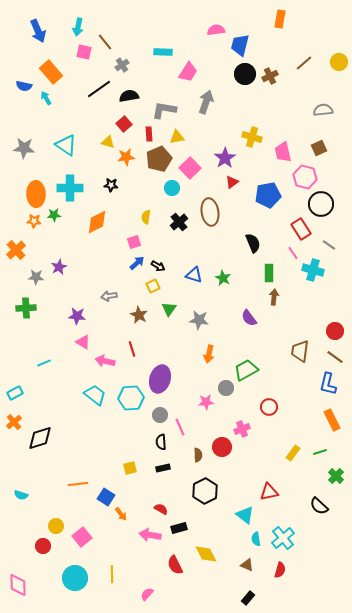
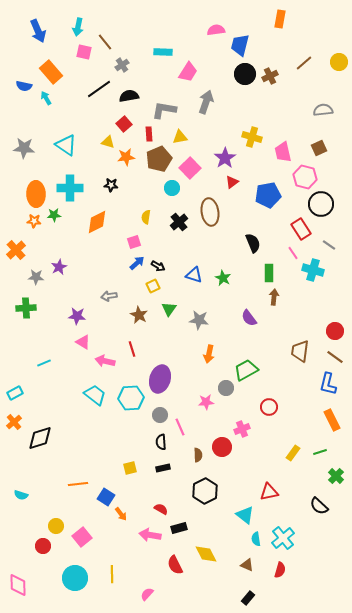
yellow triangle at (177, 137): moved 3 px right
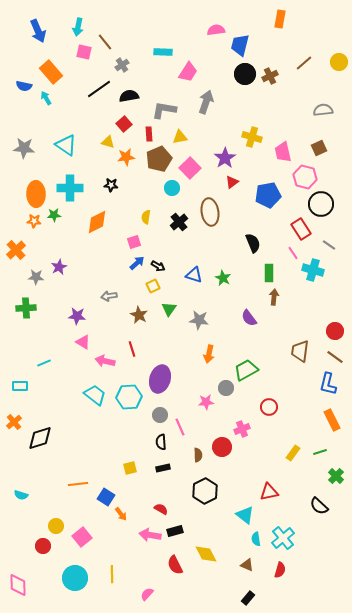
cyan rectangle at (15, 393): moved 5 px right, 7 px up; rotated 28 degrees clockwise
cyan hexagon at (131, 398): moved 2 px left, 1 px up
black rectangle at (179, 528): moved 4 px left, 3 px down
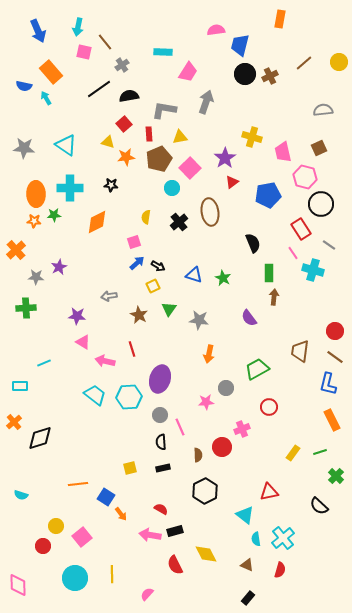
green trapezoid at (246, 370): moved 11 px right, 1 px up
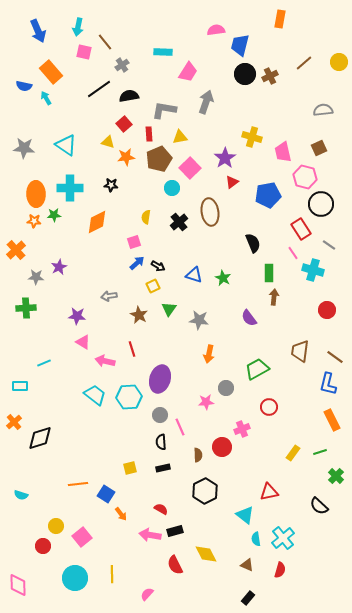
red circle at (335, 331): moved 8 px left, 21 px up
blue square at (106, 497): moved 3 px up
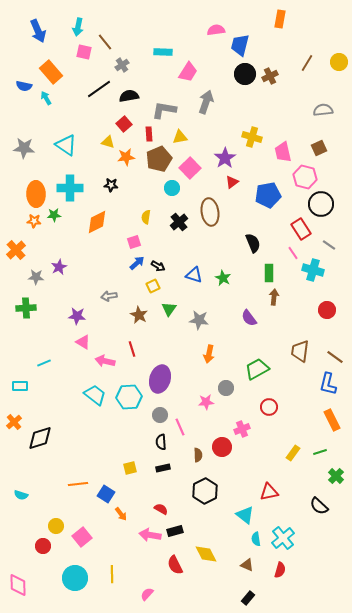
brown line at (304, 63): moved 3 px right; rotated 18 degrees counterclockwise
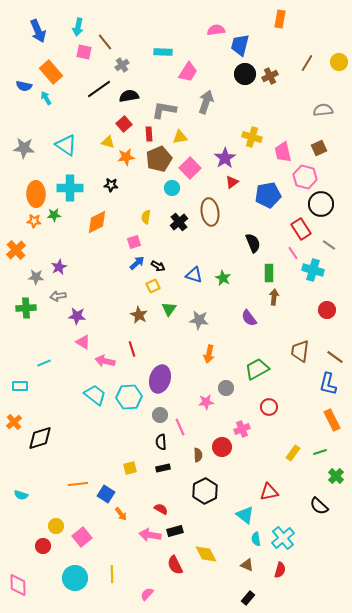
gray arrow at (109, 296): moved 51 px left
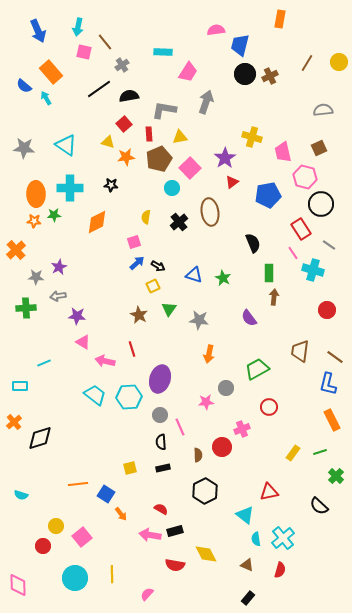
blue semicircle at (24, 86): rotated 28 degrees clockwise
red semicircle at (175, 565): rotated 54 degrees counterclockwise
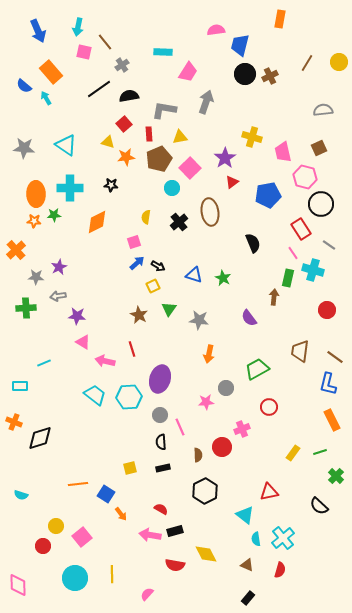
green rectangle at (269, 273): moved 19 px right, 5 px down; rotated 12 degrees clockwise
orange cross at (14, 422): rotated 28 degrees counterclockwise
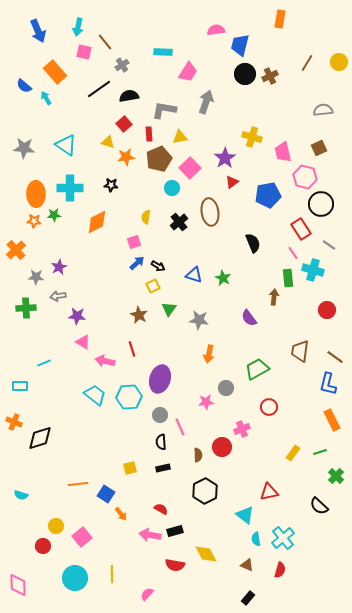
orange rectangle at (51, 72): moved 4 px right
green rectangle at (288, 278): rotated 18 degrees counterclockwise
